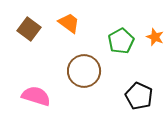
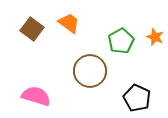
brown square: moved 3 px right
brown circle: moved 6 px right
black pentagon: moved 2 px left, 2 px down
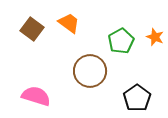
black pentagon: rotated 12 degrees clockwise
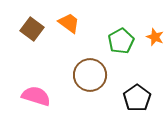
brown circle: moved 4 px down
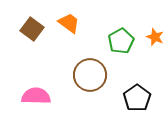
pink semicircle: rotated 16 degrees counterclockwise
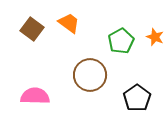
pink semicircle: moved 1 px left
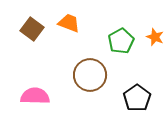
orange trapezoid: rotated 15 degrees counterclockwise
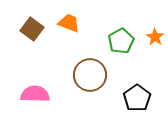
orange star: rotated 12 degrees clockwise
pink semicircle: moved 2 px up
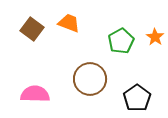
brown circle: moved 4 px down
